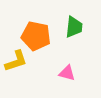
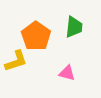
orange pentagon: rotated 24 degrees clockwise
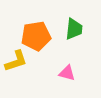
green trapezoid: moved 2 px down
orange pentagon: rotated 28 degrees clockwise
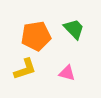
green trapezoid: rotated 50 degrees counterclockwise
yellow L-shape: moved 9 px right, 8 px down
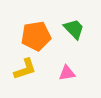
pink triangle: rotated 24 degrees counterclockwise
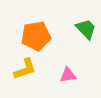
green trapezoid: moved 12 px right
pink triangle: moved 1 px right, 2 px down
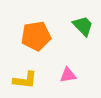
green trapezoid: moved 3 px left, 3 px up
yellow L-shape: moved 11 px down; rotated 25 degrees clockwise
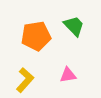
green trapezoid: moved 9 px left
yellow L-shape: rotated 55 degrees counterclockwise
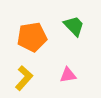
orange pentagon: moved 4 px left, 1 px down
yellow L-shape: moved 1 px left, 2 px up
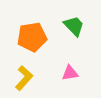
pink triangle: moved 2 px right, 2 px up
